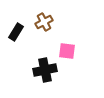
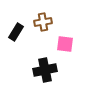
brown cross: moved 1 px left; rotated 18 degrees clockwise
pink square: moved 2 px left, 7 px up
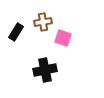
pink square: moved 2 px left, 6 px up; rotated 12 degrees clockwise
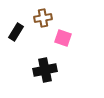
brown cross: moved 4 px up
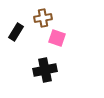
pink square: moved 6 px left
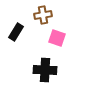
brown cross: moved 3 px up
black cross: rotated 15 degrees clockwise
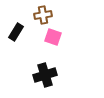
pink square: moved 4 px left, 1 px up
black cross: moved 5 px down; rotated 20 degrees counterclockwise
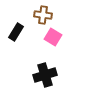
brown cross: rotated 18 degrees clockwise
pink square: rotated 12 degrees clockwise
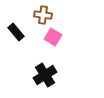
black rectangle: rotated 72 degrees counterclockwise
black cross: rotated 15 degrees counterclockwise
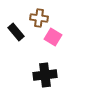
brown cross: moved 4 px left, 3 px down
black cross: rotated 25 degrees clockwise
